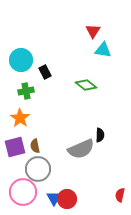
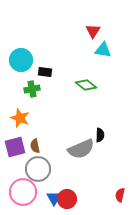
black rectangle: rotated 56 degrees counterclockwise
green cross: moved 6 px right, 2 px up
orange star: rotated 12 degrees counterclockwise
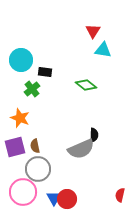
green cross: rotated 28 degrees counterclockwise
black semicircle: moved 6 px left
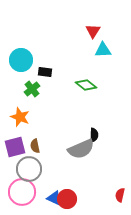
cyan triangle: rotated 12 degrees counterclockwise
orange star: moved 1 px up
gray circle: moved 9 px left
pink circle: moved 1 px left
blue triangle: rotated 35 degrees counterclockwise
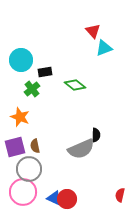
red triangle: rotated 14 degrees counterclockwise
cyan triangle: moved 1 px right, 2 px up; rotated 18 degrees counterclockwise
black rectangle: rotated 16 degrees counterclockwise
green diamond: moved 11 px left
black semicircle: moved 2 px right
pink circle: moved 1 px right
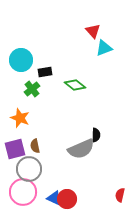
orange star: moved 1 px down
purple square: moved 2 px down
